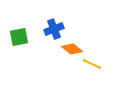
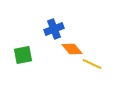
green square: moved 4 px right, 18 px down
orange diamond: rotated 10 degrees clockwise
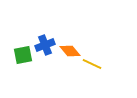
blue cross: moved 9 px left, 16 px down
orange diamond: moved 2 px left, 2 px down
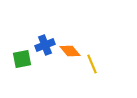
green square: moved 1 px left, 4 px down
yellow line: rotated 42 degrees clockwise
